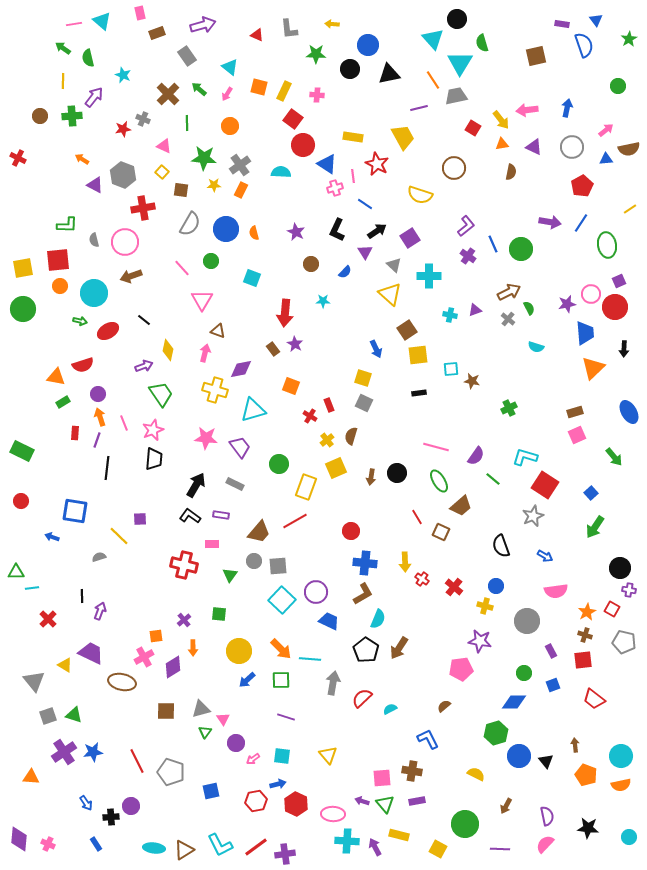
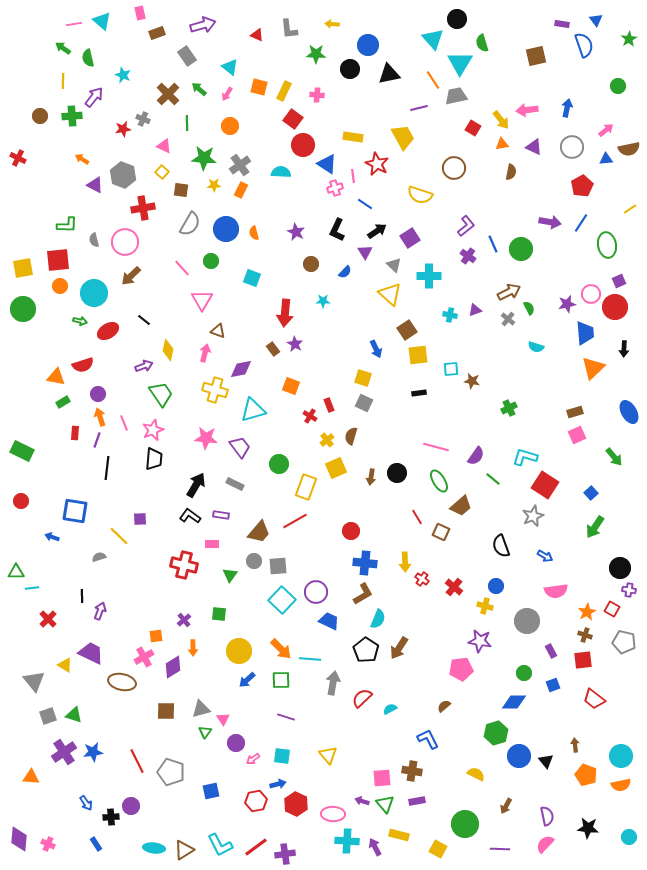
brown arrow at (131, 276): rotated 25 degrees counterclockwise
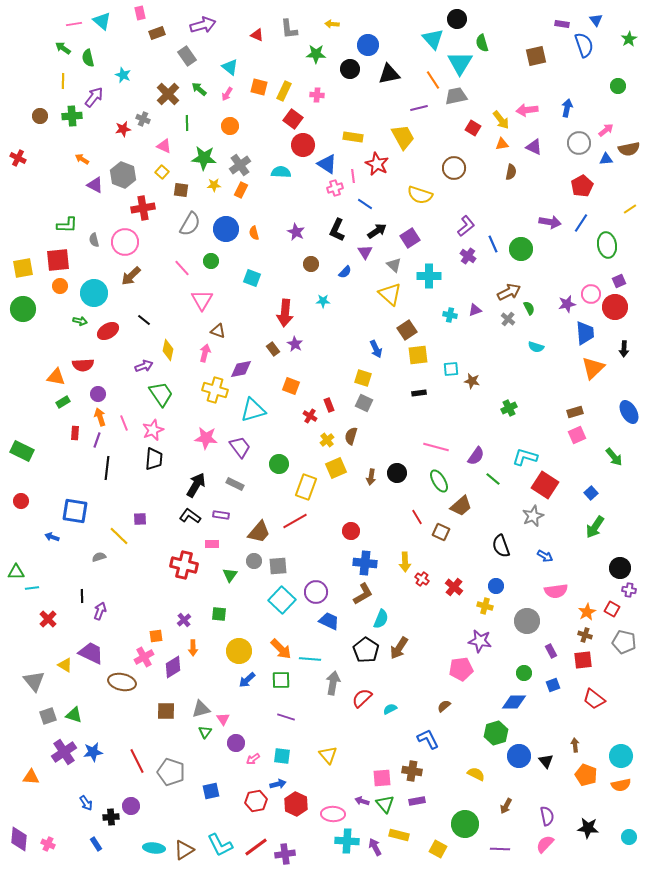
gray circle at (572, 147): moved 7 px right, 4 px up
red semicircle at (83, 365): rotated 15 degrees clockwise
cyan semicircle at (378, 619): moved 3 px right
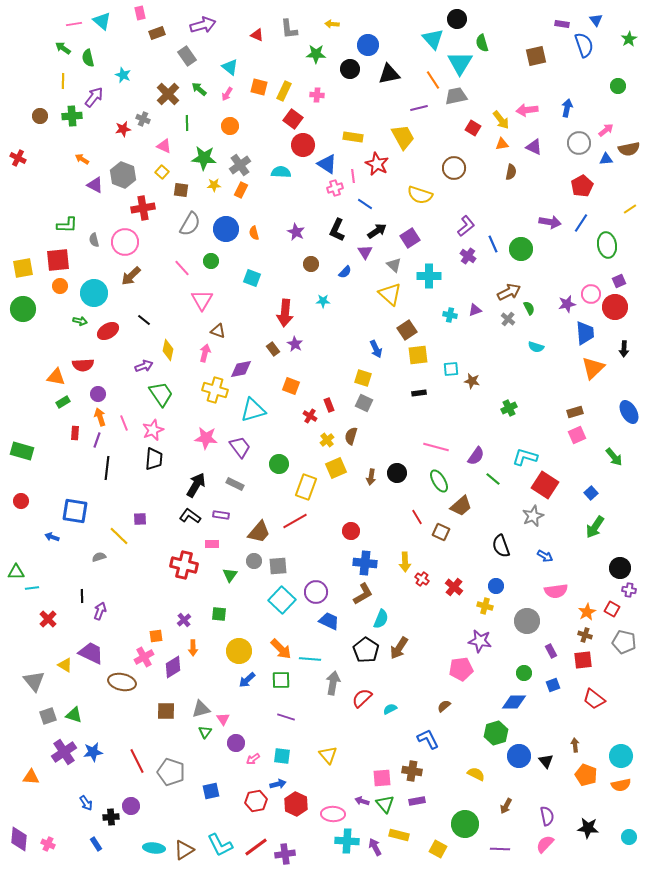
green rectangle at (22, 451): rotated 10 degrees counterclockwise
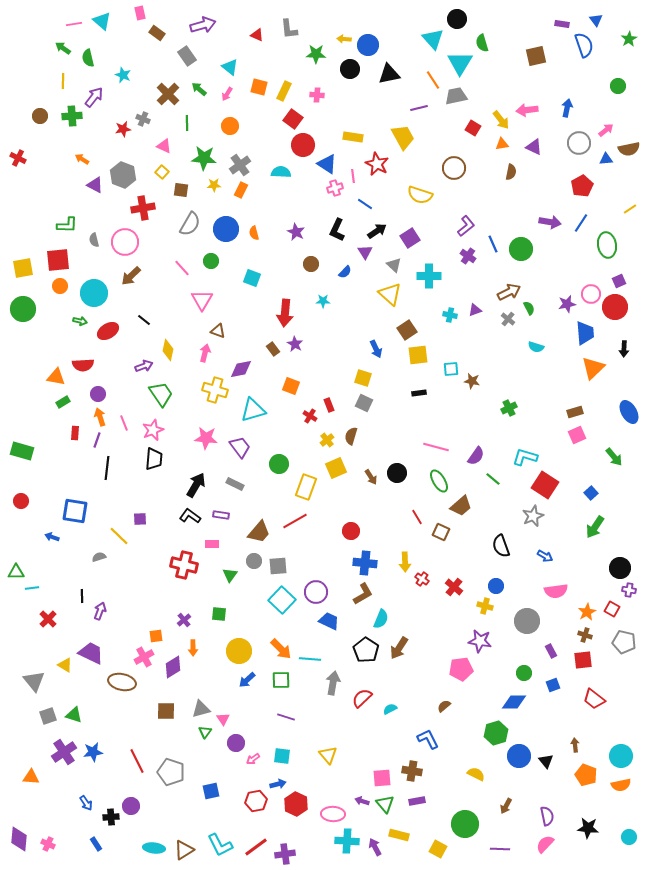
yellow arrow at (332, 24): moved 12 px right, 15 px down
brown rectangle at (157, 33): rotated 56 degrees clockwise
brown arrow at (371, 477): rotated 42 degrees counterclockwise
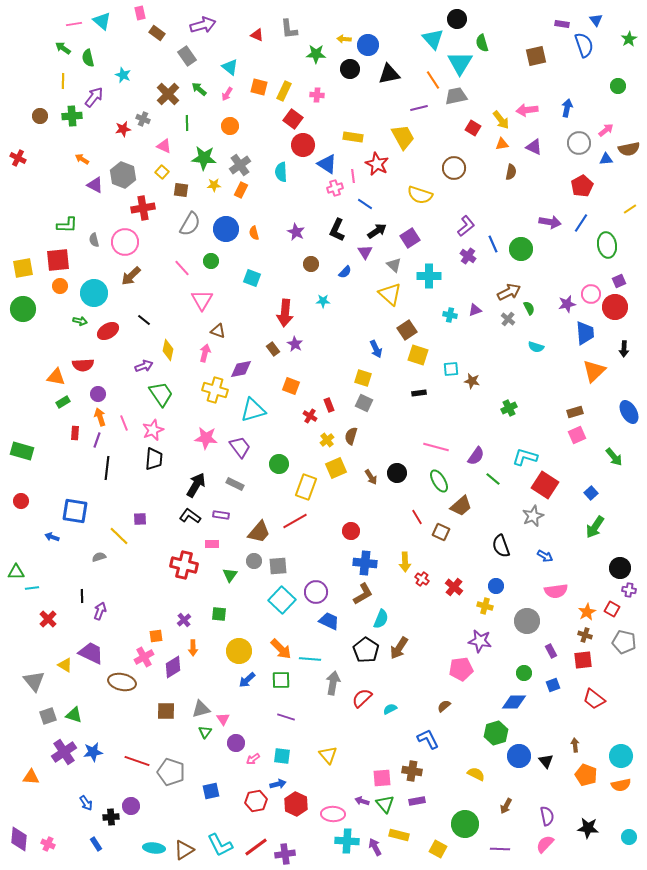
cyan semicircle at (281, 172): rotated 96 degrees counterclockwise
yellow square at (418, 355): rotated 25 degrees clockwise
orange triangle at (593, 368): moved 1 px right, 3 px down
red line at (137, 761): rotated 45 degrees counterclockwise
